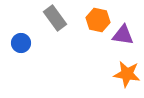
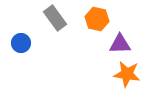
orange hexagon: moved 1 px left, 1 px up
purple triangle: moved 3 px left, 9 px down; rotated 10 degrees counterclockwise
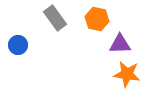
blue circle: moved 3 px left, 2 px down
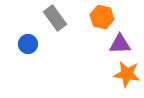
orange hexagon: moved 5 px right, 2 px up
blue circle: moved 10 px right, 1 px up
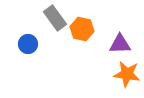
orange hexagon: moved 20 px left, 12 px down
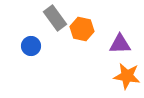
blue circle: moved 3 px right, 2 px down
orange star: moved 2 px down
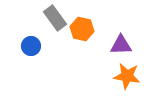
purple triangle: moved 1 px right, 1 px down
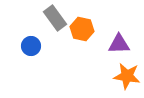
purple triangle: moved 2 px left, 1 px up
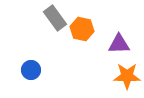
blue circle: moved 24 px down
orange star: rotated 8 degrees counterclockwise
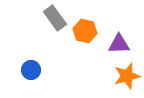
orange hexagon: moved 3 px right, 2 px down
orange star: rotated 16 degrees counterclockwise
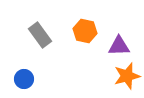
gray rectangle: moved 15 px left, 17 px down
purple triangle: moved 2 px down
blue circle: moved 7 px left, 9 px down
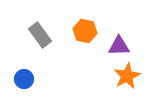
orange star: rotated 12 degrees counterclockwise
